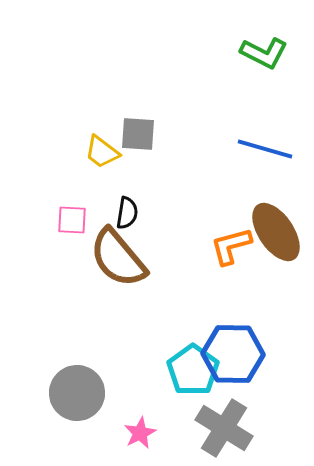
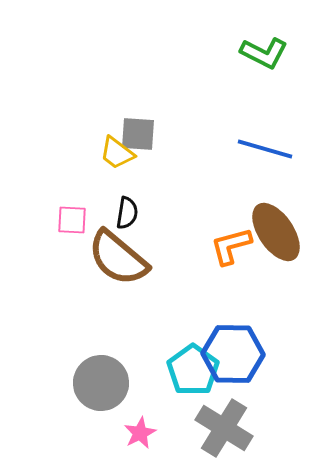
yellow trapezoid: moved 15 px right, 1 px down
brown semicircle: rotated 10 degrees counterclockwise
gray circle: moved 24 px right, 10 px up
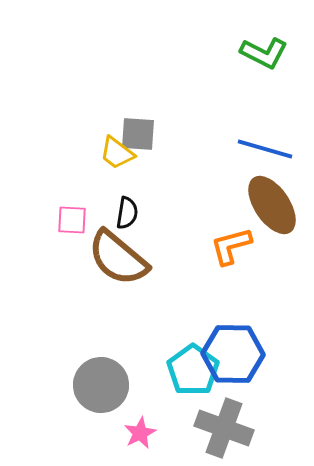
brown ellipse: moved 4 px left, 27 px up
gray circle: moved 2 px down
gray cross: rotated 12 degrees counterclockwise
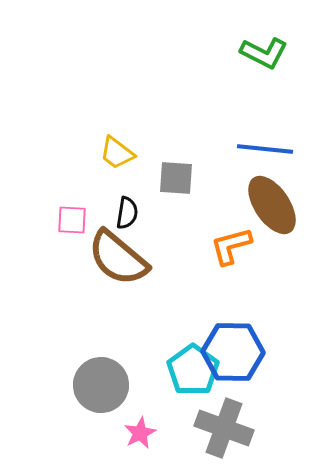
gray square: moved 38 px right, 44 px down
blue line: rotated 10 degrees counterclockwise
blue hexagon: moved 2 px up
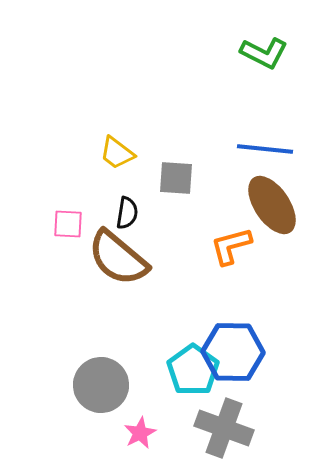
pink square: moved 4 px left, 4 px down
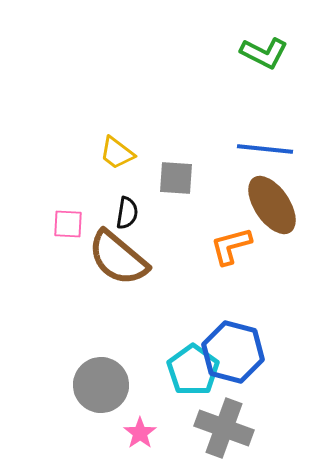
blue hexagon: rotated 14 degrees clockwise
pink star: rotated 8 degrees counterclockwise
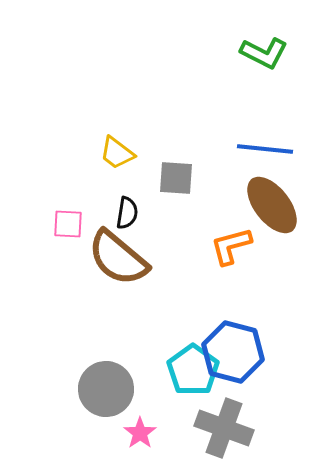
brown ellipse: rotated 4 degrees counterclockwise
gray circle: moved 5 px right, 4 px down
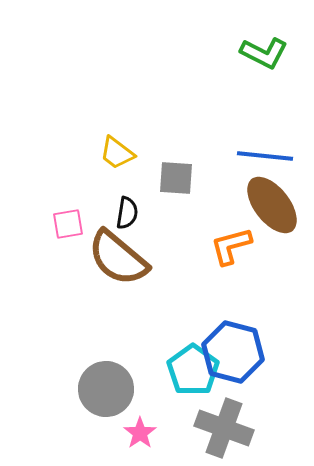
blue line: moved 7 px down
pink square: rotated 12 degrees counterclockwise
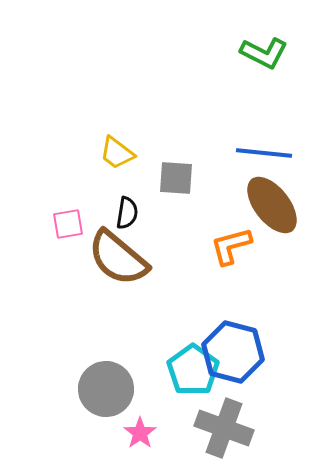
blue line: moved 1 px left, 3 px up
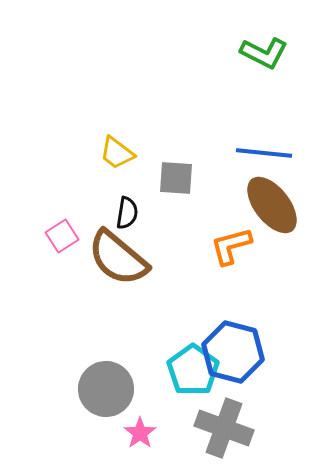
pink square: moved 6 px left, 12 px down; rotated 24 degrees counterclockwise
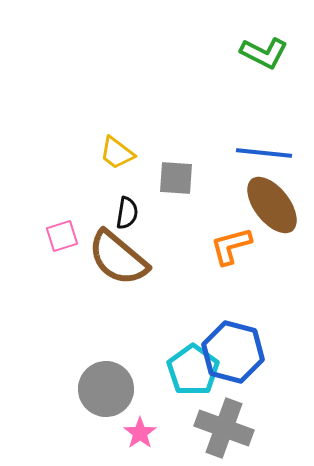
pink square: rotated 16 degrees clockwise
